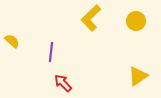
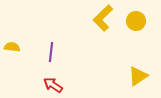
yellow L-shape: moved 12 px right
yellow semicircle: moved 6 px down; rotated 35 degrees counterclockwise
red arrow: moved 10 px left, 2 px down; rotated 12 degrees counterclockwise
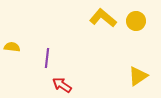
yellow L-shape: rotated 84 degrees clockwise
purple line: moved 4 px left, 6 px down
red arrow: moved 9 px right
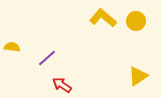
purple line: rotated 42 degrees clockwise
